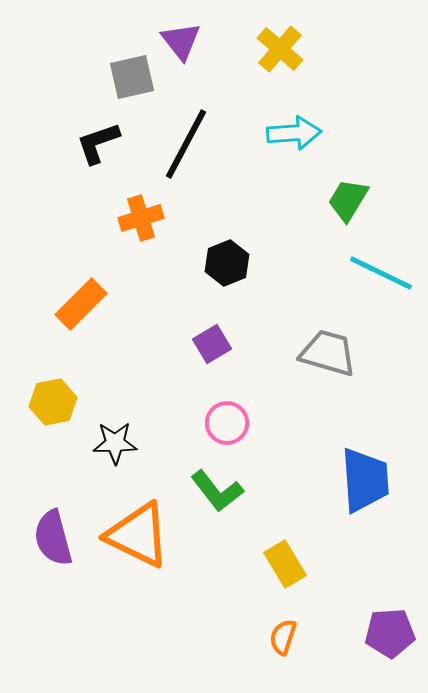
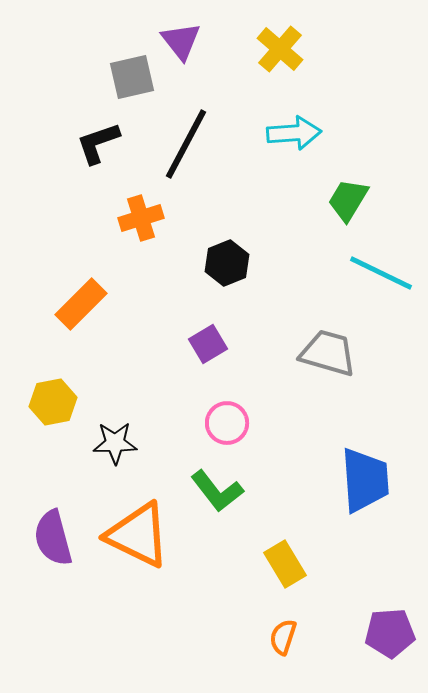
purple square: moved 4 px left
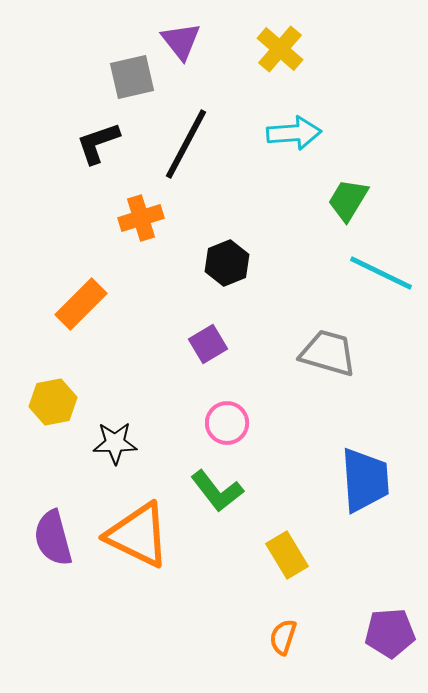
yellow rectangle: moved 2 px right, 9 px up
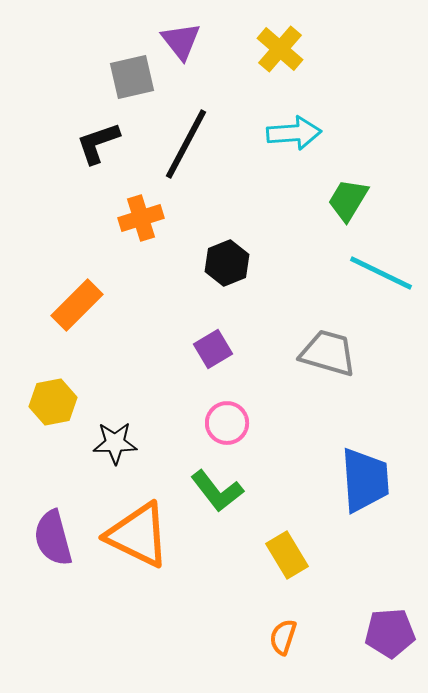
orange rectangle: moved 4 px left, 1 px down
purple square: moved 5 px right, 5 px down
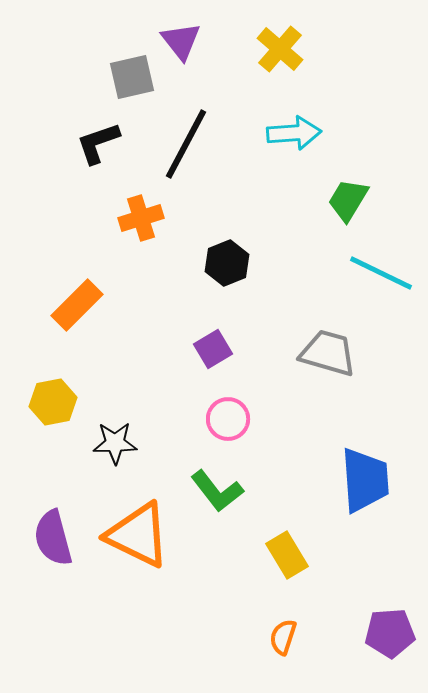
pink circle: moved 1 px right, 4 px up
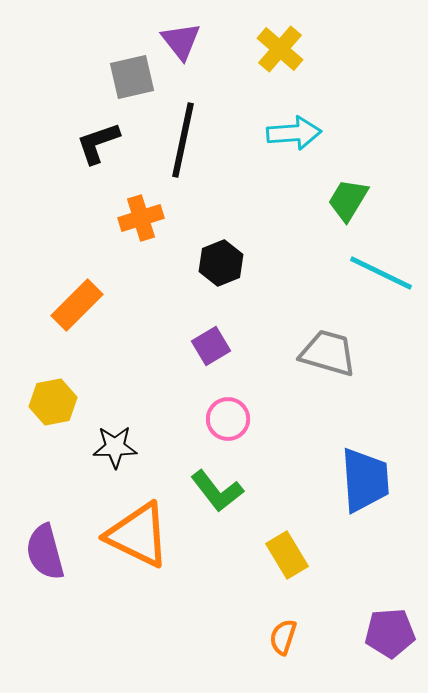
black line: moved 3 px left, 4 px up; rotated 16 degrees counterclockwise
black hexagon: moved 6 px left
purple square: moved 2 px left, 3 px up
black star: moved 4 px down
purple semicircle: moved 8 px left, 14 px down
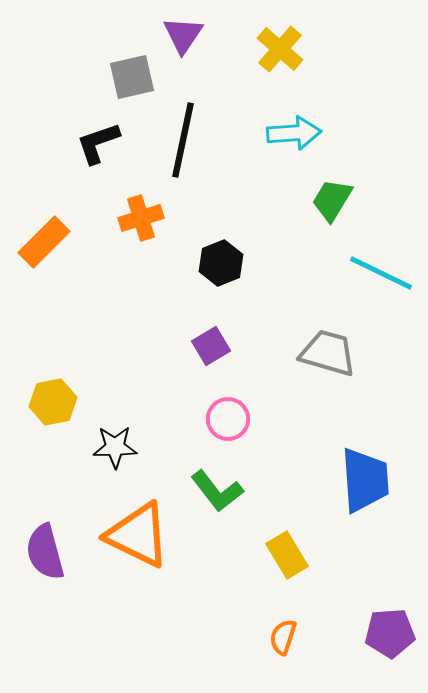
purple triangle: moved 2 px right, 6 px up; rotated 12 degrees clockwise
green trapezoid: moved 16 px left
orange rectangle: moved 33 px left, 63 px up
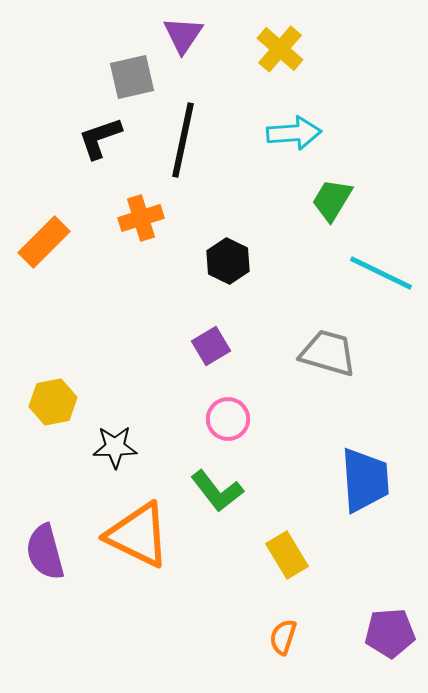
black L-shape: moved 2 px right, 5 px up
black hexagon: moved 7 px right, 2 px up; rotated 12 degrees counterclockwise
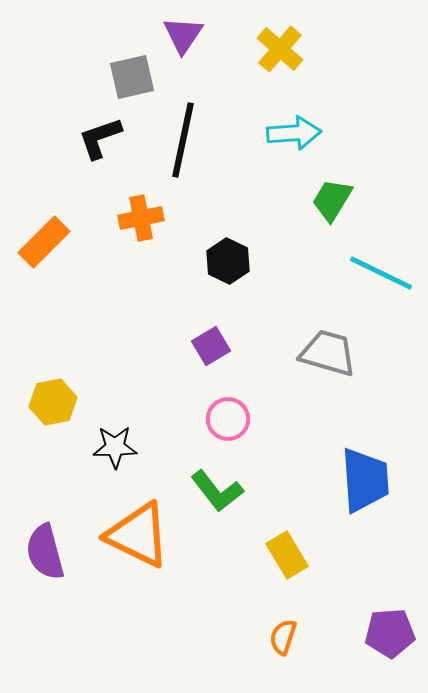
orange cross: rotated 6 degrees clockwise
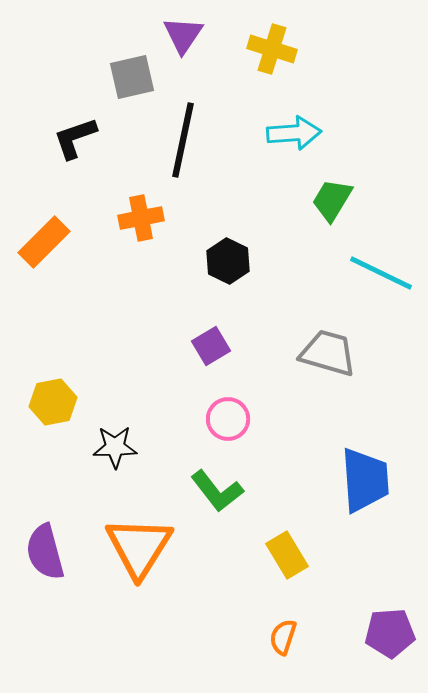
yellow cross: moved 8 px left; rotated 24 degrees counterclockwise
black L-shape: moved 25 px left
orange triangle: moved 1 px right, 12 px down; rotated 36 degrees clockwise
